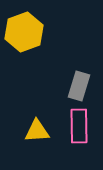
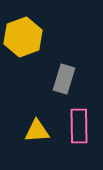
yellow hexagon: moved 1 px left, 5 px down
gray rectangle: moved 15 px left, 7 px up
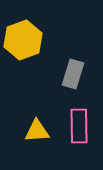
yellow hexagon: moved 3 px down
gray rectangle: moved 9 px right, 5 px up
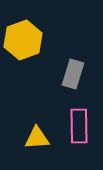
yellow triangle: moved 7 px down
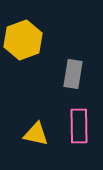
gray rectangle: rotated 8 degrees counterclockwise
yellow triangle: moved 1 px left, 4 px up; rotated 16 degrees clockwise
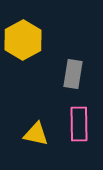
yellow hexagon: rotated 9 degrees counterclockwise
pink rectangle: moved 2 px up
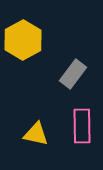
gray rectangle: rotated 28 degrees clockwise
pink rectangle: moved 3 px right, 2 px down
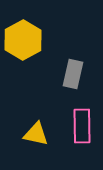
gray rectangle: rotated 24 degrees counterclockwise
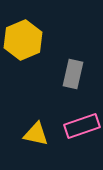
yellow hexagon: rotated 6 degrees clockwise
pink rectangle: rotated 72 degrees clockwise
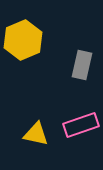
gray rectangle: moved 9 px right, 9 px up
pink rectangle: moved 1 px left, 1 px up
